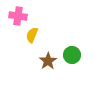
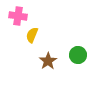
green circle: moved 6 px right
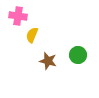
brown star: rotated 24 degrees counterclockwise
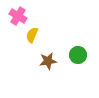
pink cross: rotated 24 degrees clockwise
brown star: rotated 24 degrees counterclockwise
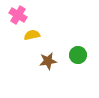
pink cross: moved 1 px up
yellow semicircle: rotated 56 degrees clockwise
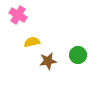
yellow semicircle: moved 7 px down
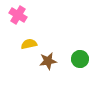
yellow semicircle: moved 3 px left, 2 px down
green circle: moved 2 px right, 4 px down
